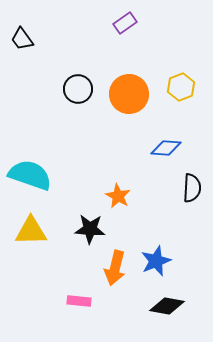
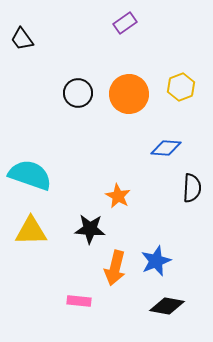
black circle: moved 4 px down
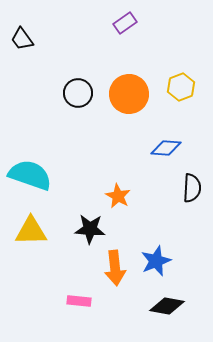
orange arrow: rotated 20 degrees counterclockwise
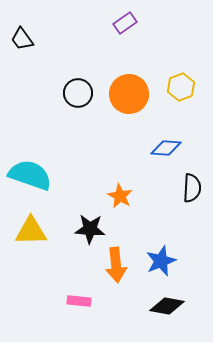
orange star: moved 2 px right
blue star: moved 5 px right
orange arrow: moved 1 px right, 3 px up
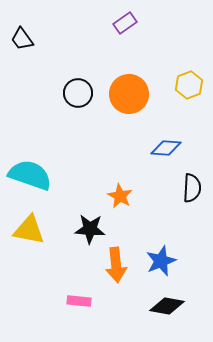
yellow hexagon: moved 8 px right, 2 px up
yellow triangle: moved 2 px left, 1 px up; rotated 12 degrees clockwise
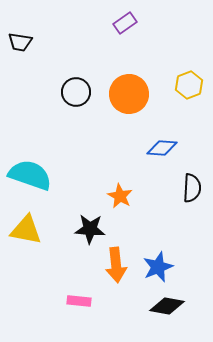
black trapezoid: moved 2 px left, 3 px down; rotated 45 degrees counterclockwise
black circle: moved 2 px left, 1 px up
blue diamond: moved 4 px left
yellow triangle: moved 3 px left
blue star: moved 3 px left, 6 px down
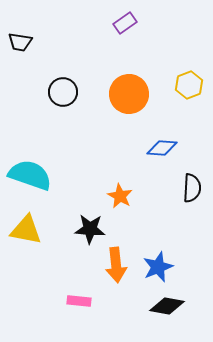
black circle: moved 13 px left
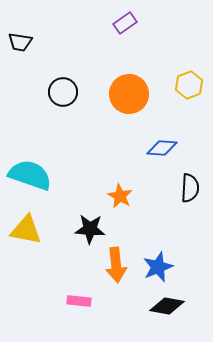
black semicircle: moved 2 px left
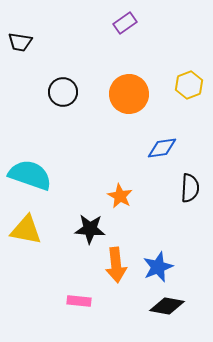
blue diamond: rotated 12 degrees counterclockwise
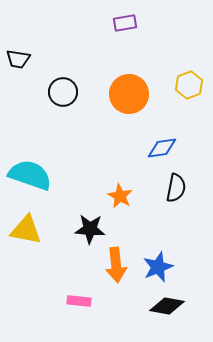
purple rectangle: rotated 25 degrees clockwise
black trapezoid: moved 2 px left, 17 px down
black semicircle: moved 14 px left; rotated 8 degrees clockwise
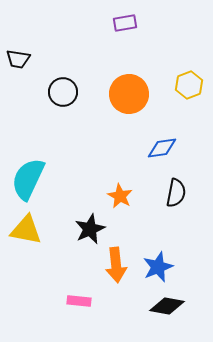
cyan semicircle: moved 2 px left, 4 px down; rotated 84 degrees counterclockwise
black semicircle: moved 5 px down
black star: rotated 28 degrees counterclockwise
